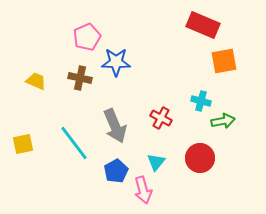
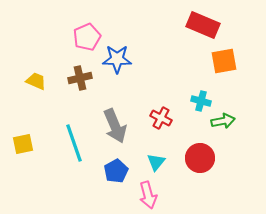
blue star: moved 1 px right, 3 px up
brown cross: rotated 25 degrees counterclockwise
cyan line: rotated 18 degrees clockwise
pink arrow: moved 5 px right, 5 px down
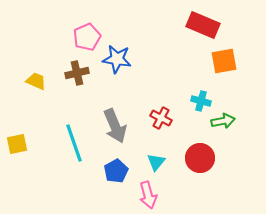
blue star: rotated 8 degrees clockwise
brown cross: moved 3 px left, 5 px up
yellow square: moved 6 px left
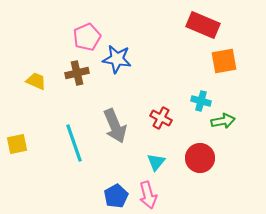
blue pentagon: moved 25 px down
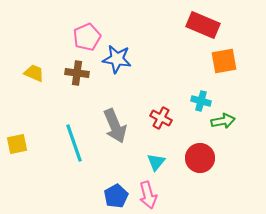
brown cross: rotated 20 degrees clockwise
yellow trapezoid: moved 2 px left, 8 px up
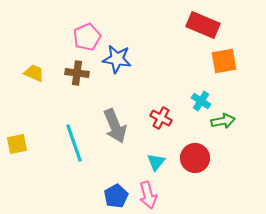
cyan cross: rotated 18 degrees clockwise
red circle: moved 5 px left
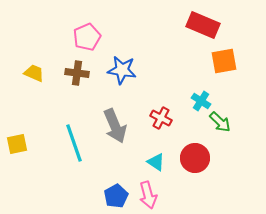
blue star: moved 5 px right, 11 px down
green arrow: moved 3 px left, 1 px down; rotated 55 degrees clockwise
cyan triangle: rotated 36 degrees counterclockwise
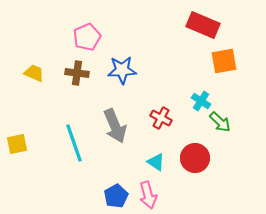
blue star: rotated 12 degrees counterclockwise
